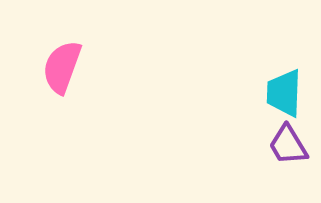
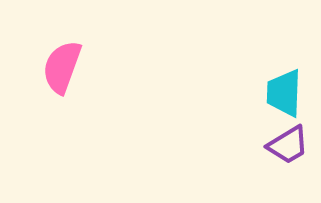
purple trapezoid: rotated 90 degrees counterclockwise
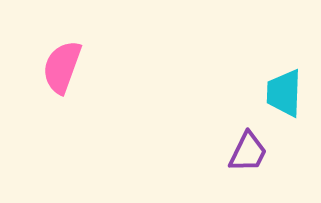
purple trapezoid: moved 40 px left, 7 px down; rotated 33 degrees counterclockwise
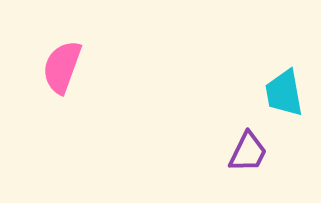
cyan trapezoid: rotated 12 degrees counterclockwise
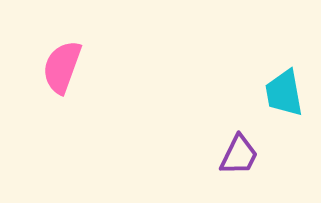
purple trapezoid: moved 9 px left, 3 px down
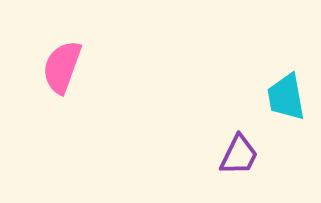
cyan trapezoid: moved 2 px right, 4 px down
